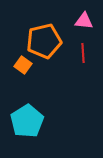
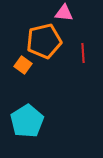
pink triangle: moved 20 px left, 8 px up
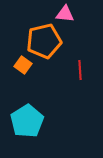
pink triangle: moved 1 px right, 1 px down
red line: moved 3 px left, 17 px down
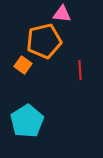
pink triangle: moved 3 px left
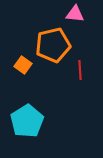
pink triangle: moved 13 px right
orange pentagon: moved 9 px right, 4 px down
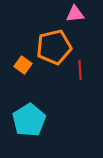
pink triangle: rotated 12 degrees counterclockwise
orange pentagon: moved 1 px right, 2 px down
cyan pentagon: moved 2 px right, 1 px up
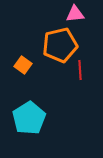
orange pentagon: moved 6 px right, 2 px up
cyan pentagon: moved 2 px up
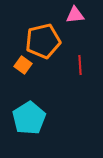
pink triangle: moved 1 px down
orange pentagon: moved 17 px left, 4 px up
red line: moved 5 px up
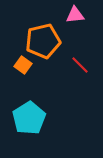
red line: rotated 42 degrees counterclockwise
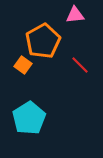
orange pentagon: rotated 16 degrees counterclockwise
